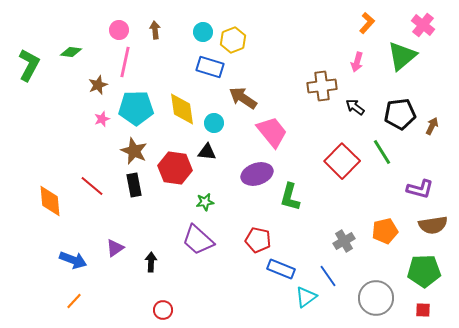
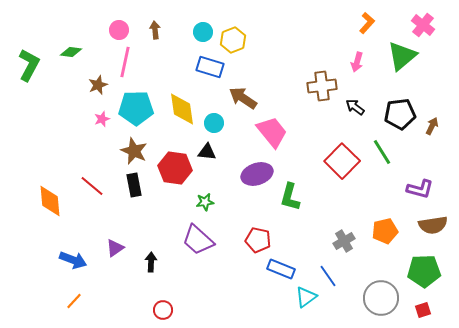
gray circle at (376, 298): moved 5 px right
red square at (423, 310): rotated 21 degrees counterclockwise
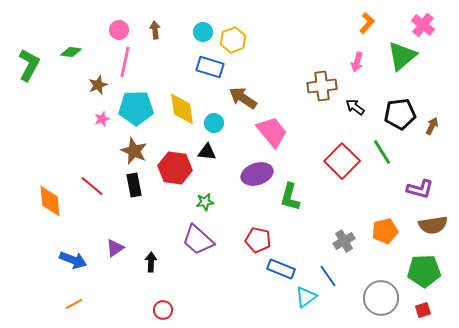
orange line at (74, 301): moved 3 px down; rotated 18 degrees clockwise
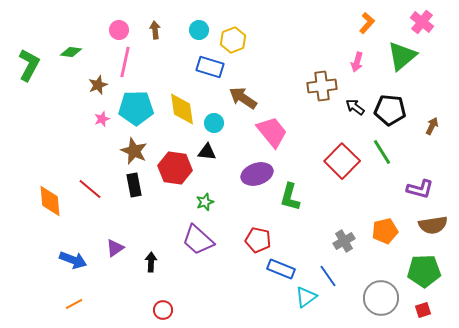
pink cross at (423, 25): moved 1 px left, 3 px up
cyan circle at (203, 32): moved 4 px left, 2 px up
black pentagon at (400, 114): moved 10 px left, 4 px up; rotated 12 degrees clockwise
red line at (92, 186): moved 2 px left, 3 px down
green star at (205, 202): rotated 12 degrees counterclockwise
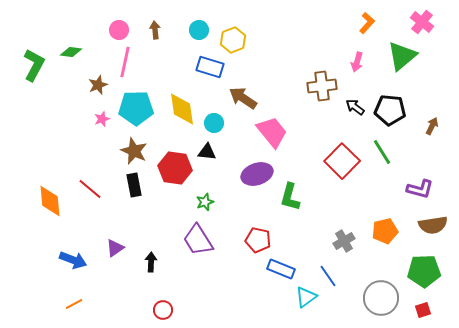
green L-shape at (29, 65): moved 5 px right
purple trapezoid at (198, 240): rotated 16 degrees clockwise
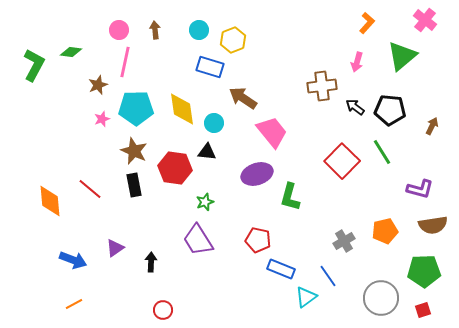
pink cross at (422, 22): moved 3 px right, 2 px up
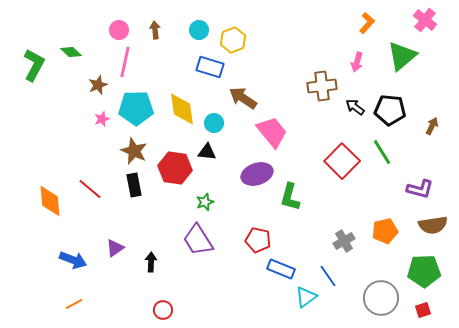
green diamond at (71, 52): rotated 35 degrees clockwise
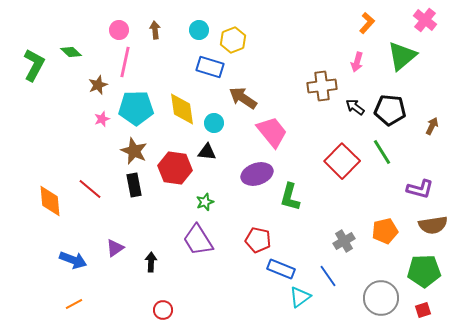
cyan triangle at (306, 297): moved 6 px left
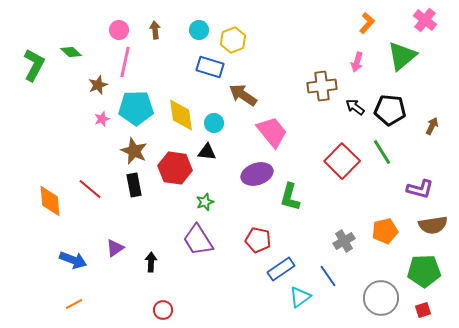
brown arrow at (243, 98): moved 3 px up
yellow diamond at (182, 109): moved 1 px left, 6 px down
blue rectangle at (281, 269): rotated 56 degrees counterclockwise
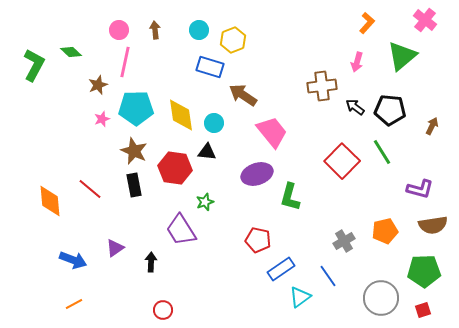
purple trapezoid at (198, 240): moved 17 px left, 10 px up
